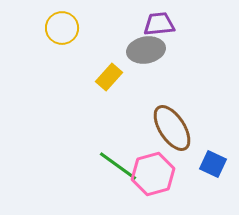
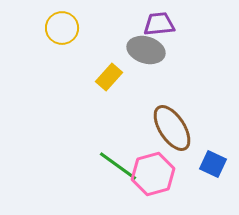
gray ellipse: rotated 27 degrees clockwise
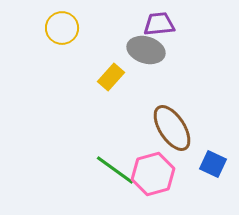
yellow rectangle: moved 2 px right
green line: moved 3 px left, 4 px down
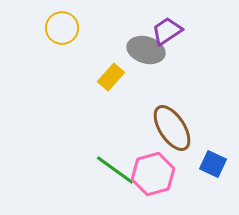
purple trapezoid: moved 8 px right, 7 px down; rotated 28 degrees counterclockwise
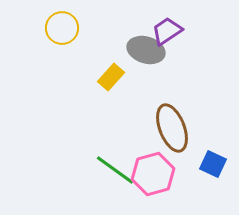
brown ellipse: rotated 12 degrees clockwise
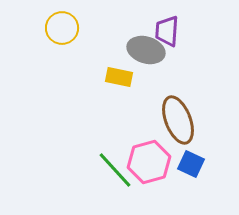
purple trapezoid: rotated 52 degrees counterclockwise
yellow rectangle: moved 8 px right; rotated 60 degrees clockwise
brown ellipse: moved 6 px right, 8 px up
blue square: moved 22 px left
green line: rotated 12 degrees clockwise
pink hexagon: moved 4 px left, 12 px up
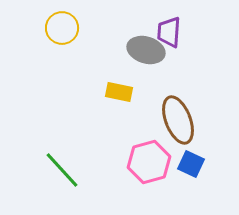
purple trapezoid: moved 2 px right, 1 px down
yellow rectangle: moved 15 px down
green line: moved 53 px left
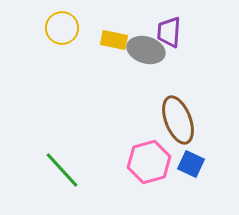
yellow rectangle: moved 5 px left, 52 px up
